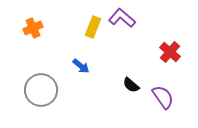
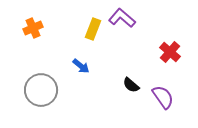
yellow rectangle: moved 2 px down
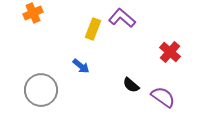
orange cross: moved 15 px up
purple semicircle: rotated 20 degrees counterclockwise
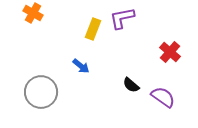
orange cross: rotated 36 degrees counterclockwise
purple L-shape: rotated 52 degrees counterclockwise
gray circle: moved 2 px down
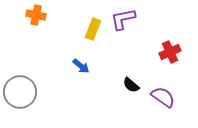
orange cross: moved 3 px right, 2 px down; rotated 18 degrees counterclockwise
purple L-shape: moved 1 px right, 1 px down
red cross: rotated 25 degrees clockwise
gray circle: moved 21 px left
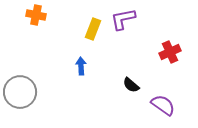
blue arrow: rotated 132 degrees counterclockwise
purple semicircle: moved 8 px down
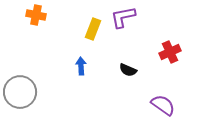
purple L-shape: moved 2 px up
black semicircle: moved 3 px left, 15 px up; rotated 18 degrees counterclockwise
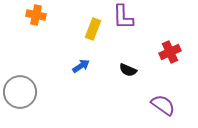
purple L-shape: rotated 80 degrees counterclockwise
blue arrow: rotated 60 degrees clockwise
